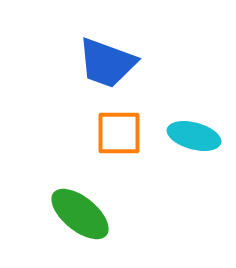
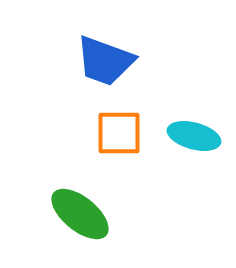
blue trapezoid: moved 2 px left, 2 px up
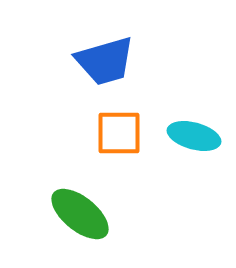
blue trapezoid: rotated 36 degrees counterclockwise
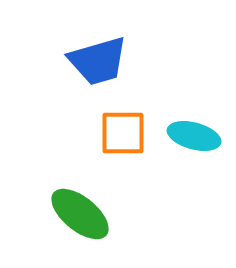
blue trapezoid: moved 7 px left
orange square: moved 4 px right
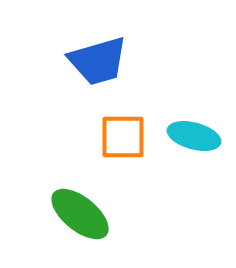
orange square: moved 4 px down
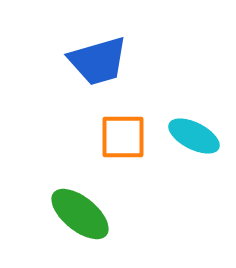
cyan ellipse: rotated 12 degrees clockwise
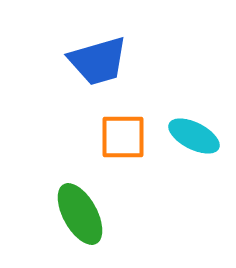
green ellipse: rotated 22 degrees clockwise
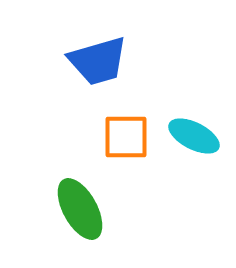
orange square: moved 3 px right
green ellipse: moved 5 px up
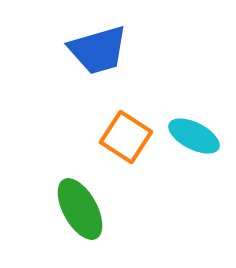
blue trapezoid: moved 11 px up
orange square: rotated 33 degrees clockwise
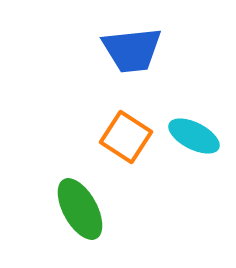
blue trapezoid: moved 34 px right; rotated 10 degrees clockwise
